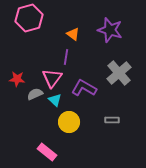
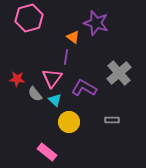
purple star: moved 14 px left, 7 px up
orange triangle: moved 3 px down
gray semicircle: rotated 105 degrees counterclockwise
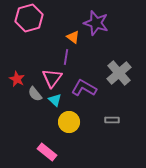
red star: rotated 21 degrees clockwise
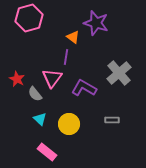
cyan triangle: moved 15 px left, 19 px down
yellow circle: moved 2 px down
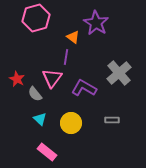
pink hexagon: moved 7 px right
purple star: rotated 15 degrees clockwise
yellow circle: moved 2 px right, 1 px up
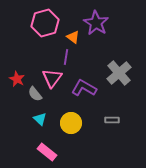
pink hexagon: moved 9 px right, 5 px down
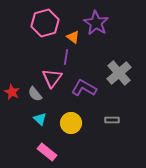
red star: moved 5 px left, 13 px down
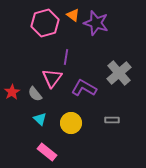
purple star: rotated 15 degrees counterclockwise
orange triangle: moved 22 px up
red star: rotated 14 degrees clockwise
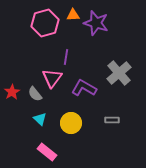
orange triangle: rotated 40 degrees counterclockwise
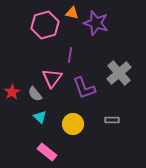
orange triangle: moved 1 px left, 2 px up; rotated 16 degrees clockwise
pink hexagon: moved 2 px down
purple line: moved 4 px right, 2 px up
purple L-shape: rotated 140 degrees counterclockwise
cyan triangle: moved 2 px up
yellow circle: moved 2 px right, 1 px down
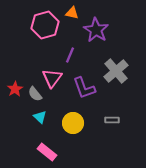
purple star: moved 7 px down; rotated 15 degrees clockwise
purple line: rotated 14 degrees clockwise
gray cross: moved 3 px left, 2 px up
red star: moved 3 px right, 3 px up
yellow circle: moved 1 px up
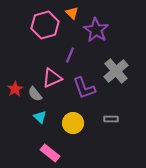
orange triangle: rotated 32 degrees clockwise
pink triangle: rotated 30 degrees clockwise
gray rectangle: moved 1 px left, 1 px up
pink rectangle: moved 3 px right, 1 px down
